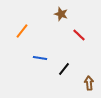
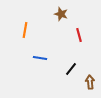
orange line: moved 3 px right, 1 px up; rotated 28 degrees counterclockwise
red line: rotated 32 degrees clockwise
black line: moved 7 px right
brown arrow: moved 1 px right, 1 px up
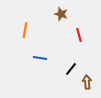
brown arrow: moved 3 px left
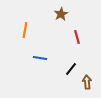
brown star: rotated 24 degrees clockwise
red line: moved 2 px left, 2 px down
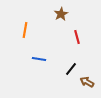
blue line: moved 1 px left, 1 px down
brown arrow: rotated 56 degrees counterclockwise
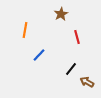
blue line: moved 4 px up; rotated 56 degrees counterclockwise
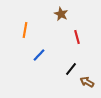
brown star: rotated 16 degrees counterclockwise
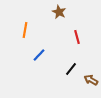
brown star: moved 2 px left, 2 px up
brown arrow: moved 4 px right, 2 px up
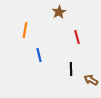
brown star: rotated 16 degrees clockwise
blue line: rotated 56 degrees counterclockwise
black line: rotated 40 degrees counterclockwise
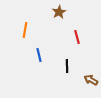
black line: moved 4 px left, 3 px up
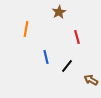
orange line: moved 1 px right, 1 px up
blue line: moved 7 px right, 2 px down
black line: rotated 40 degrees clockwise
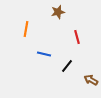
brown star: moved 1 px left; rotated 16 degrees clockwise
blue line: moved 2 px left, 3 px up; rotated 64 degrees counterclockwise
